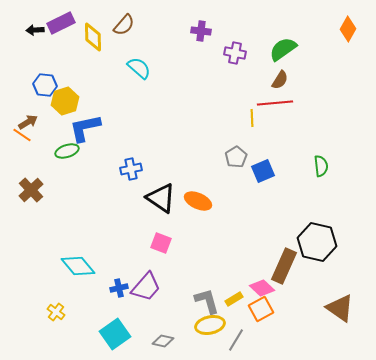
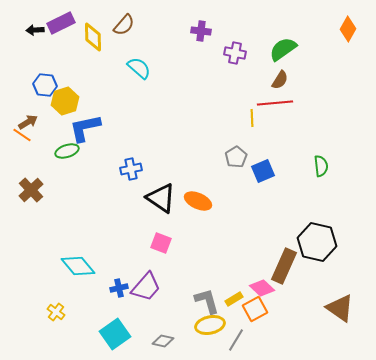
orange square at (261, 309): moved 6 px left
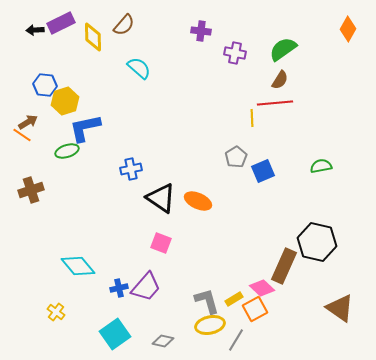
green semicircle at (321, 166): rotated 95 degrees counterclockwise
brown cross at (31, 190): rotated 25 degrees clockwise
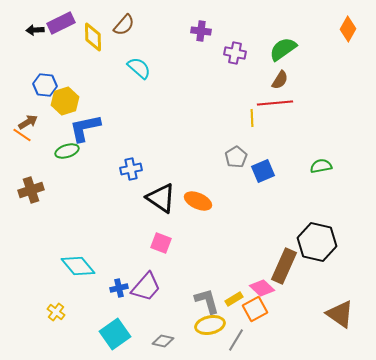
brown triangle at (340, 308): moved 6 px down
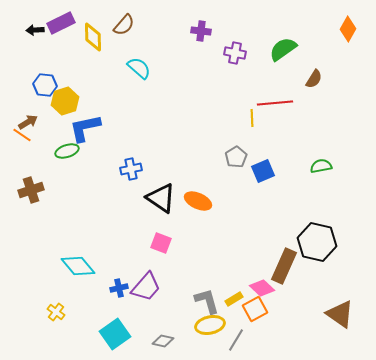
brown semicircle at (280, 80): moved 34 px right, 1 px up
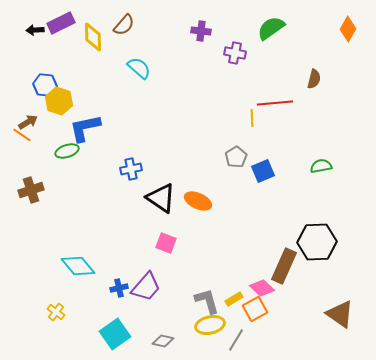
green semicircle at (283, 49): moved 12 px left, 21 px up
brown semicircle at (314, 79): rotated 18 degrees counterclockwise
yellow hexagon at (65, 101): moved 6 px left; rotated 24 degrees counterclockwise
black hexagon at (317, 242): rotated 15 degrees counterclockwise
pink square at (161, 243): moved 5 px right
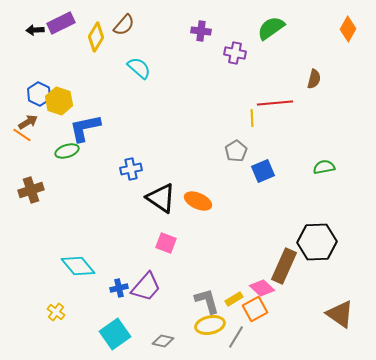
yellow diamond at (93, 37): moved 3 px right; rotated 32 degrees clockwise
blue hexagon at (45, 85): moved 6 px left, 9 px down; rotated 20 degrees clockwise
gray pentagon at (236, 157): moved 6 px up
green semicircle at (321, 166): moved 3 px right, 1 px down
gray line at (236, 340): moved 3 px up
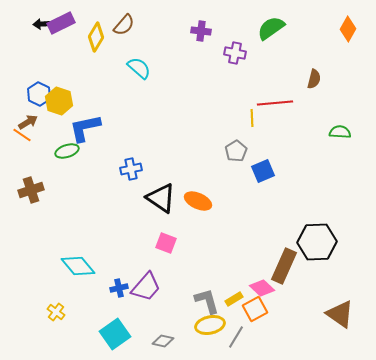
black arrow at (35, 30): moved 7 px right, 6 px up
green semicircle at (324, 167): moved 16 px right, 35 px up; rotated 15 degrees clockwise
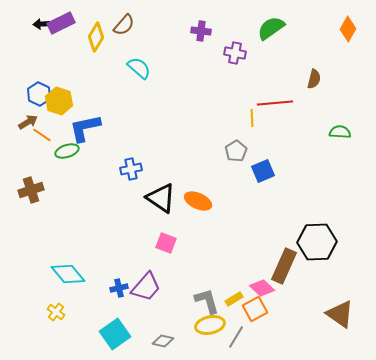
orange line at (22, 135): moved 20 px right
cyan diamond at (78, 266): moved 10 px left, 8 px down
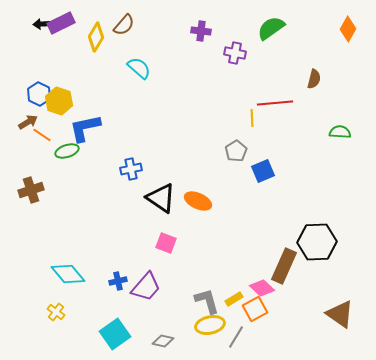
blue cross at (119, 288): moved 1 px left, 7 px up
